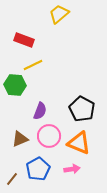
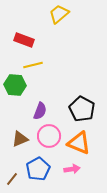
yellow line: rotated 12 degrees clockwise
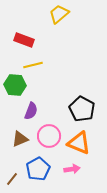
purple semicircle: moved 9 px left
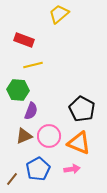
green hexagon: moved 3 px right, 5 px down
brown triangle: moved 4 px right, 3 px up
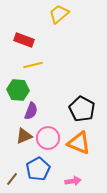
pink circle: moved 1 px left, 2 px down
pink arrow: moved 1 px right, 12 px down
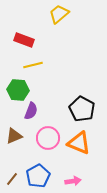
brown triangle: moved 10 px left
blue pentagon: moved 7 px down
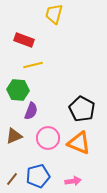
yellow trapezoid: moved 5 px left; rotated 35 degrees counterclockwise
blue pentagon: rotated 15 degrees clockwise
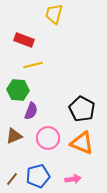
orange triangle: moved 3 px right
pink arrow: moved 2 px up
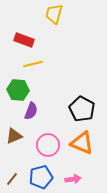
yellow line: moved 1 px up
pink circle: moved 7 px down
blue pentagon: moved 3 px right, 1 px down
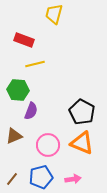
yellow line: moved 2 px right
black pentagon: moved 3 px down
